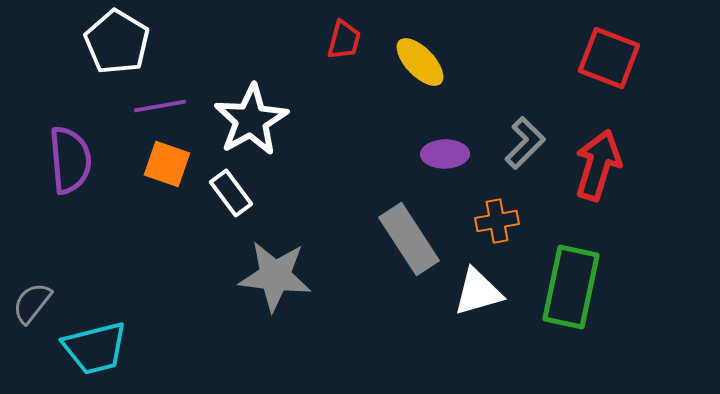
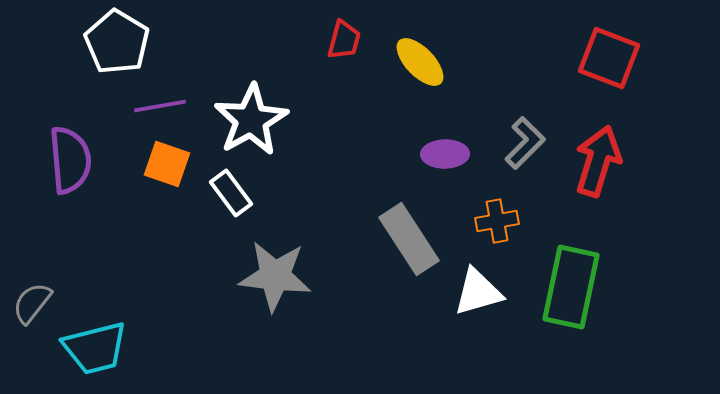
red arrow: moved 4 px up
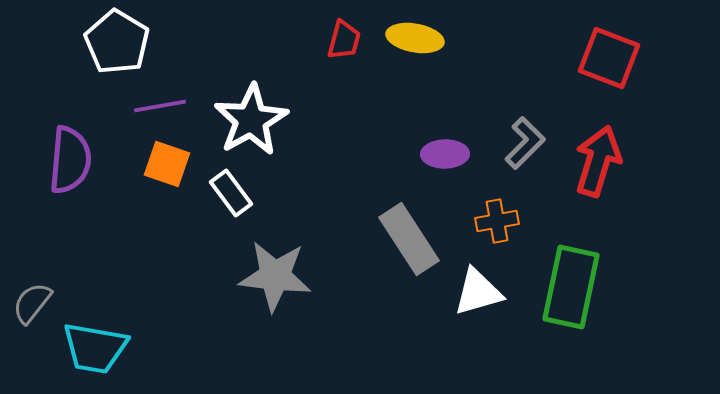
yellow ellipse: moved 5 px left, 24 px up; rotated 36 degrees counterclockwise
purple semicircle: rotated 10 degrees clockwise
cyan trapezoid: rotated 24 degrees clockwise
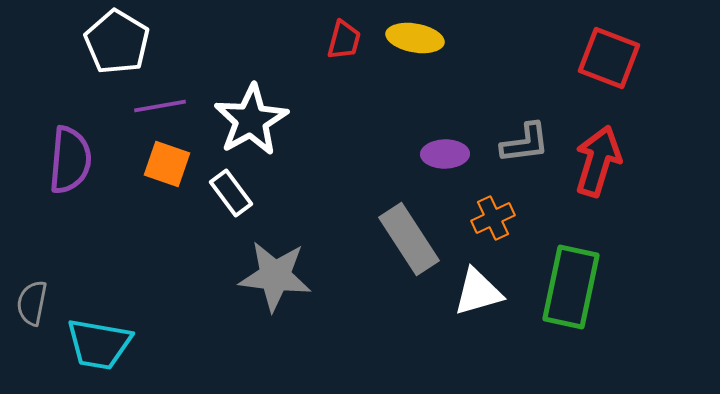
gray L-shape: rotated 38 degrees clockwise
orange cross: moved 4 px left, 3 px up; rotated 15 degrees counterclockwise
gray semicircle: rotated 27 degrees counterclockwise
cyan trapezoid: moved 4 px right, 4 px up
